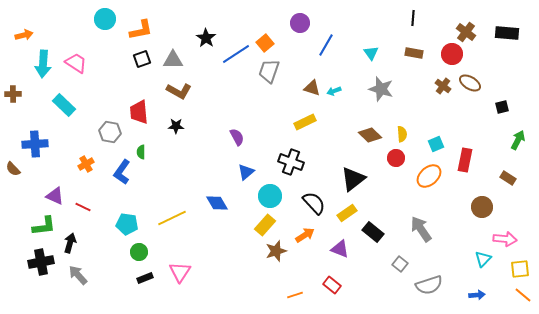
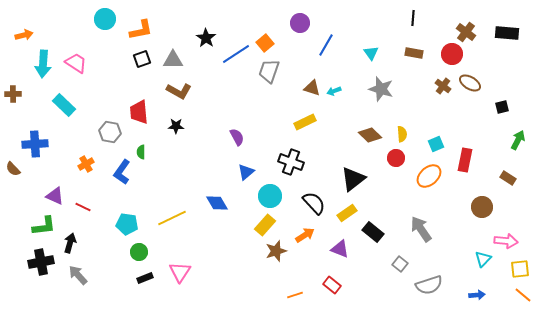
pink arrow at (505, 239): moved 1 px right, 2 px down
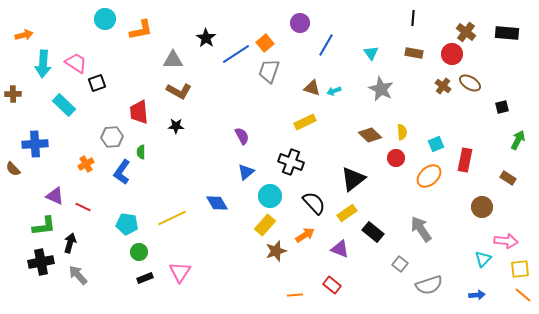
black square at (142, 59): moved 45 px left, 24 px down
gray star at (381, 89): rotated 10 degrees clockwise
gray hexagon at (110, 132): moved 2 px right, 5 px down; rotated 15 degrees counterclockwise
yellow semicircle at (402, 134): moved 2 px up
purple semicircle at (237, 137): moved 5 px right, 1 px up
orange line at (295, 295): rotated 14 degrees clockwise
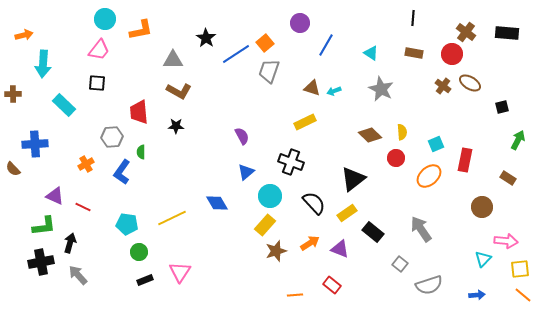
cyan triangle at (371, 53): rotated 21 degrees counterclockwise
pink trapezoid at (76, 63): moved 23 px right, 13 px up; rotated 95 degrees clockwise
black square at (97, 83): rotated 24 degrees clockwise
orange arrow at (305, 235): moved 5 px right, 8 px down
black rectangle at (145, 278): moved 2 px down
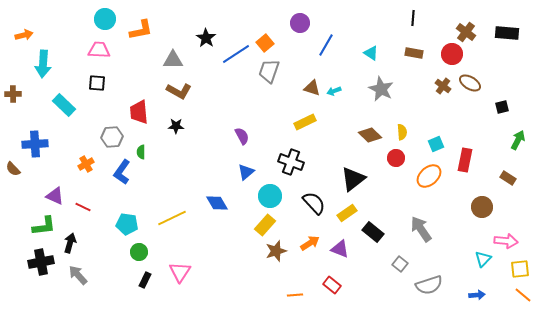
pink trapezoid at (99, 50): rotated 125 degrees counterclockwise
black rectangle at (145, 280): rotated 42 degrees counterclockwise
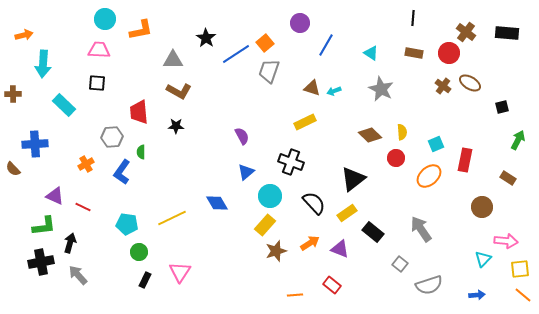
red circle at (452, 54): moved 3 px left, 1 px up
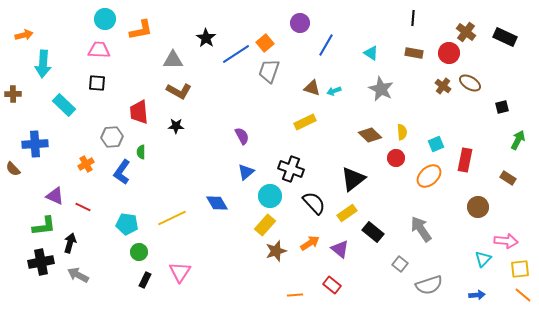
black rectangle at (507, 33): moved 2 px left, 4 px down; rotated 20 degrees clockwise
black cross at (291, 162): moved 7 px down
brown circle at (482, 207): moved 4 px left
purple triangle at (340, 249): rotated 18 degrees clockwise
gray arrow at (78, 275): rotated 20 degrees counterclockwise
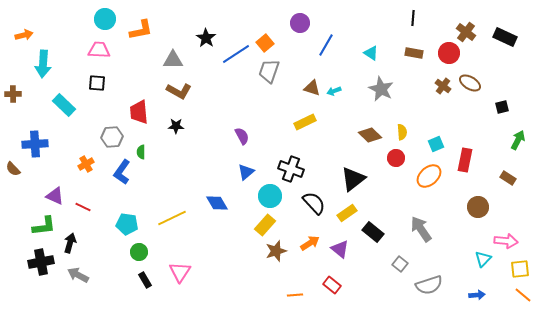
black rectangle at (145, 280): rotated 56 degrees counterclockwise
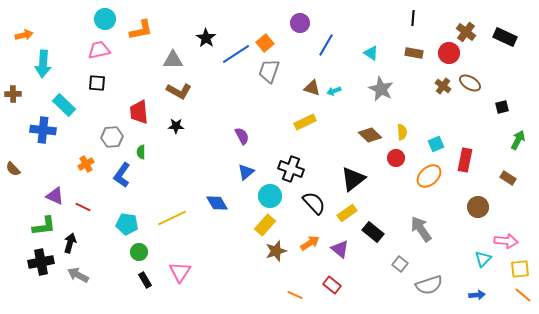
pink trapezoid at (99, 50): rotated 15 degrees counterclockwise
blue cross at (35, 144): moved 8 px right, 14 px up; rotated 10 degrees clockwise
blue L-shape at (122, 172): moved 3 px down
orange line at (295, 295): rotated 28 degrees clockwise
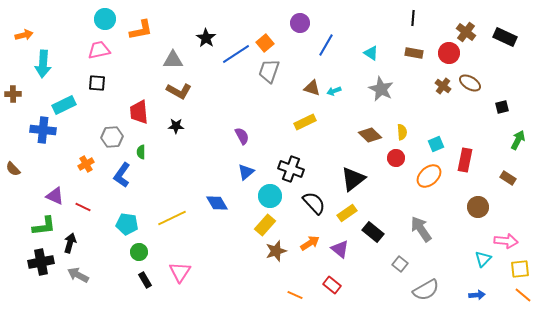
cyan rectangle at (64, 105): rotated 70 degrees counterclockwise
gray semicircle at (429, 285): moved 3 px left, 5 px down; rotated 12 degrees counterclockwise
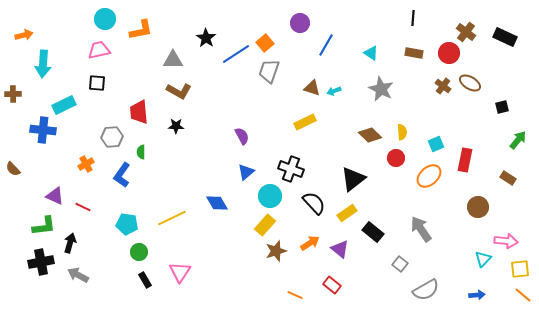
green arrow at (518, 140): rotated 12 degrees clockwise
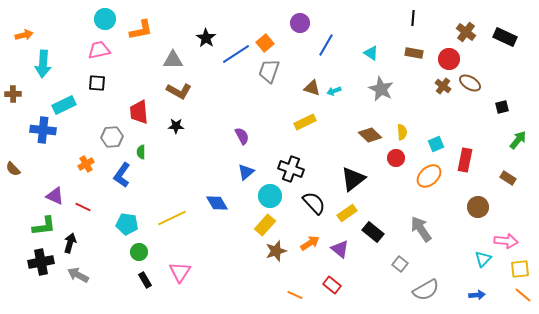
red circle at (449, 53): moved 6 px down
